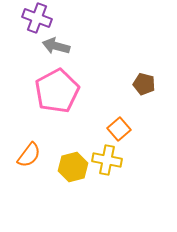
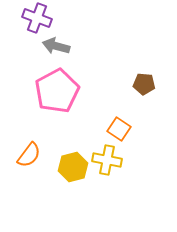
brown pentagon: rotated 10 degrees counterclockwise
orange square: rotated 15 degrees counterclockwise
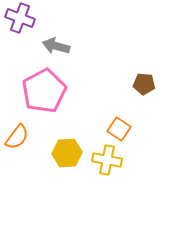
purple cross: moved 17 px left
pink pentagon: moved 13 px left
orange semicircle: moved 12 px left, 18 px up
yellow hexagon: moved 6 px left, 14 px up; rotated 12 degrees clockwise
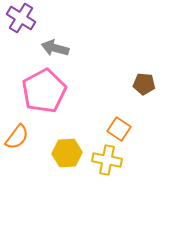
purple cross: moved 1 px right; rotated 12 degrees clockwise
gray arrow: moved 1 px left, 2 px down
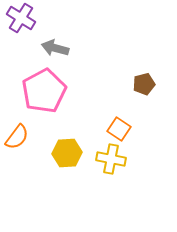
brown pentagon: rotated 20 degrees counterclockwise
yellow cross: moved 4 px right, 1 px up
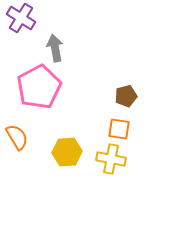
gray arrow: rotated 64 degrees clockwise
brown pentagon: moved 18 px left, 12 px down
pink pentagon: moved 5 px left, 4 px up
orange square: rotated 25 degrees counterclockwise
orange semicircle: rotated 68 degrees counterclockwise
yellow hexagon: moved 1 px up
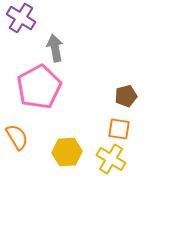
yellow cross: rotated 20 degrees clockwise
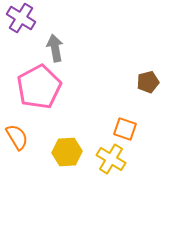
brown pentagon: moved 22 px right, 14 px up
orange square: moved 6 px right; rotated 10 degrees clockwise
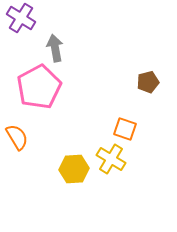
yellow hexagon: moved 7 px right, 17 px down
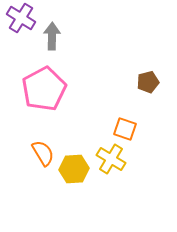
gray arrow: moved 3 px left, 12 px up; rotated 12 degrees clockwise
pink pentagon: moved 5 px right, 2 px down
orange semicircle: moved 26 px right, 16 px down
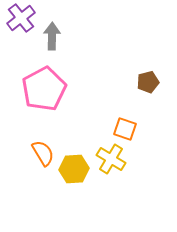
purple cross: rotated 20 degrees clockwise
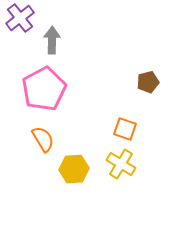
purple cross: moved 1 px left
gray arrow: moved 4 px down
orange semicircle: moved 14 px up
yellow cross: moved 10 px right, 5 px down
